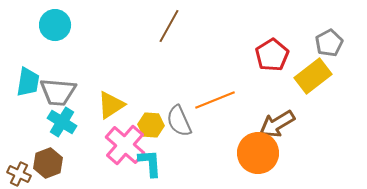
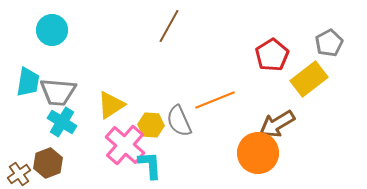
cyan circle: moved 3 px left, 5 px down
yellow rectangle: moved 4 px left, 3 px down
cyan L-shape: moved 2 px down
brown cross: rotated 30 degrees clockwise
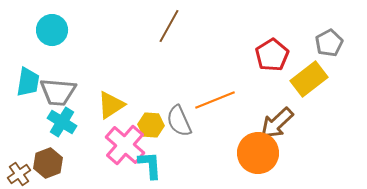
brown arrow: moved 1 px up; rotated 12 degrees counterclockwise
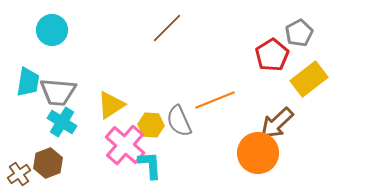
brown line: moved 2 px left, 2 px down; rotated 16 degrees clockwise
gray pentagon: moved 30 px left, 10 px up
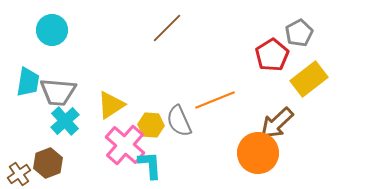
cyan cross: moved 3 px right, 1 px up; rotated 16 degrees clockwise
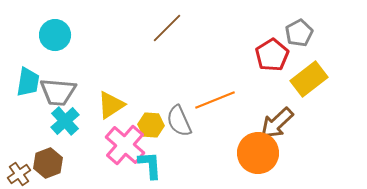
cyan circle: moved 3 px right, 5 px down
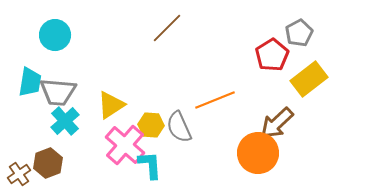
cyan trapezoid: moved 2 px right
gray semicircle: moved 6 px down
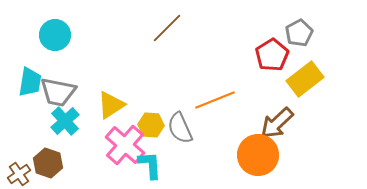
yellow rectangle: moved 4 px left
gray trapezoid: rotated 6 degrees clockwise
gray semicircle: moved 1 px right, 1 px down
orange circle: moved 2 px down
brown hexagon: rotated 20 degrees counterclockwise
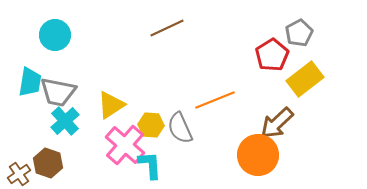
brown line: rotated 20 degrees clockwise
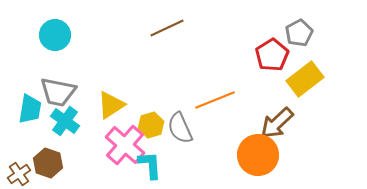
cyan trapezoid: moved 27 px down
cyan cross: rotated 12 degrees counterclockwise
yellow hexagon: rotated 20 degrees counterclockwise
